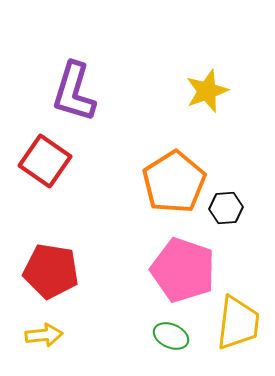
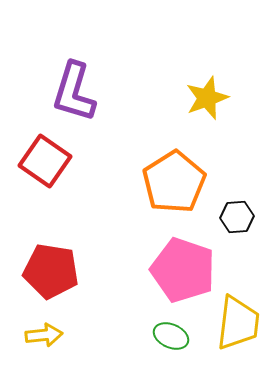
yellow star: moved 7 px down
black hexagon: moved 11 px right, 9 px down
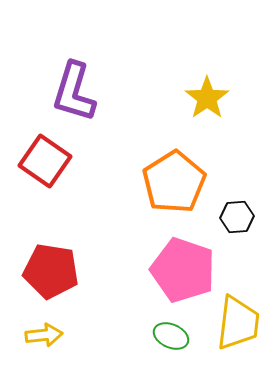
yellow star: rotated 15 degrees counterclockwise
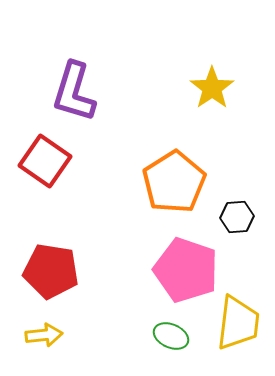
yellow star: moved 5 px right, 10 px up
pink pentagon: moved 3 px right
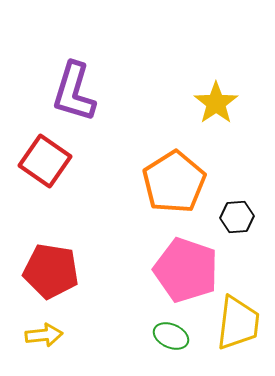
yellow star: moved 4 px right, 15 px down
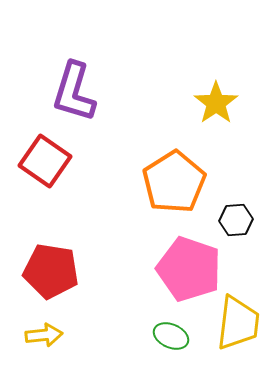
black hexagon: moved 1 px left, 3 px down
pink pentagon: moved 3 px right, 1 px up
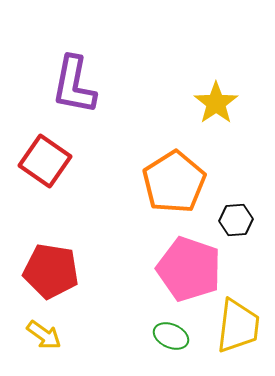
purple L-shape: moved 7 px up; rotated 6 degrees counterclockwise
yellow trapezoid: moved 3 px down
yellow arrow: rotated 42 degrees clockwise
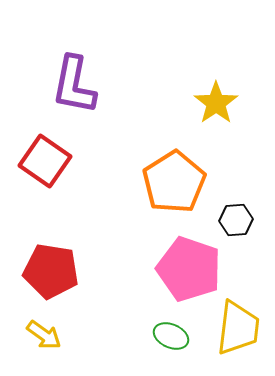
yellow trapezoid: moved 2 px down
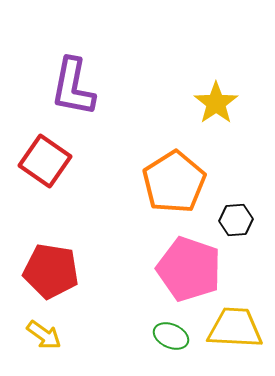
purple L-shape: moved 1 px left, 2 px down
yellow trapezoid: moved 3 px left; rotated 94 degrees counterclockwise
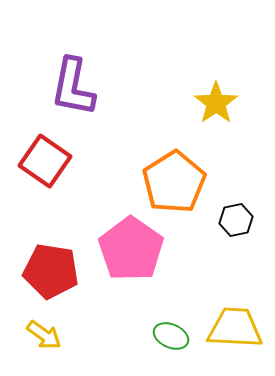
black hexagon: rotated 8 degrees counterclockwise
pink pentagon: moved 58 px left, 20 px up; rotated 16 degrees clockwise
